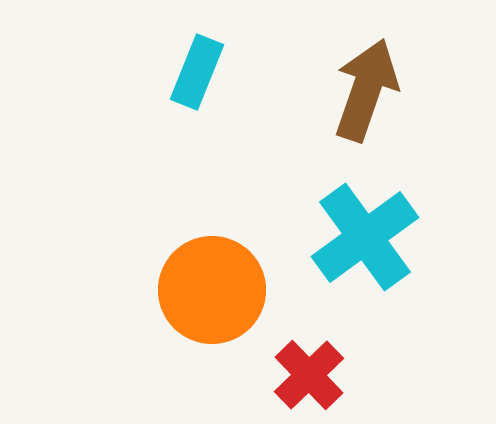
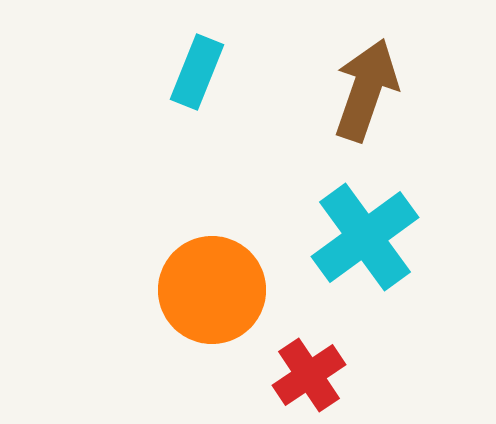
red cross: rotated 10 degrees clockwise
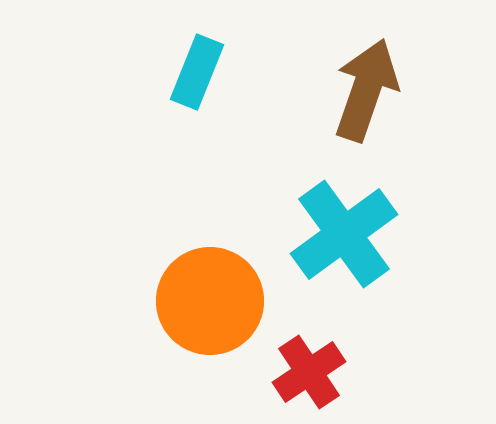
cyan cross: moved 21 px left, 3 px up
orange circle: moved 2 px left, 11 px down
red cross: moved 3 px up
